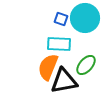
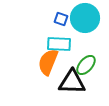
orange semicircle: moved 5 px up
black triangle: moved 8 px right, 1 px down; rotated 12 degrees clockwise
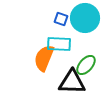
orange semicircle: moved 4 px left, 4 px up
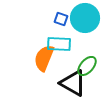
green ellipse: moved 1 px right, 1 px down
black triangle: moved 1 px right, 1 px down; rotated 28 degrees clockwise
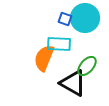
blue square: moved 4 px right
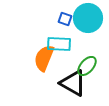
cyan circle: moved 3 px right
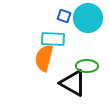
blue square: moved 1 px left, 3 px up
cyan rectangle: moved 6 px left, 5 px up
orange semicircle: rotated 8 degrees counterclockwise
green ellipse: rotated 50 degrees clockwise
